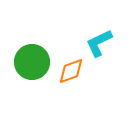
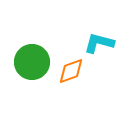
cyan L-shape: rotated 40 degrees clockwise
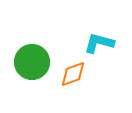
orange diamond: moved 2 px right, 3 px down
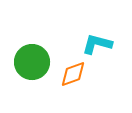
cyan L-shape: moved 2 px left, 1 px down
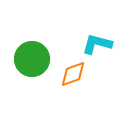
green circle: moved 3 px up
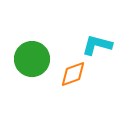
cyan L-shape: moved 1 px down
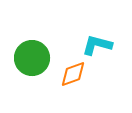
green circle: moved 1 px up
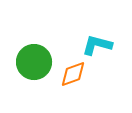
green circle: moved 2 px right, 4 px down
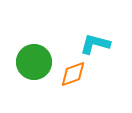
cyan L-shape: moved 2 px left, 1 px up
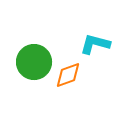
orange diamond: moved 5 px left, 1 px down
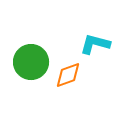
green circle: moved 3 px left
